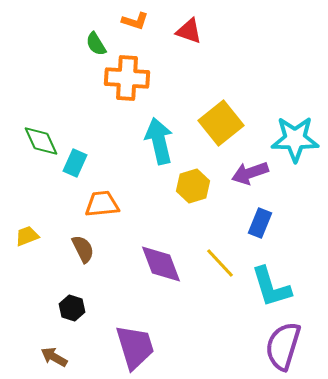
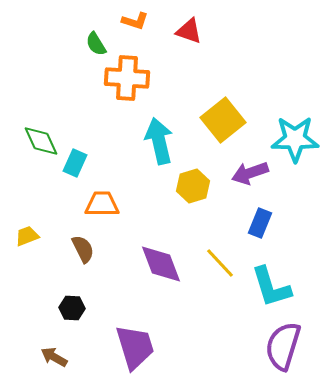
yellow square: moved 2 px right, 3 px up
orange trapezoid: rotated 6 degrees clockwise
black hexagon: rotated 15 degrees counterclockwise
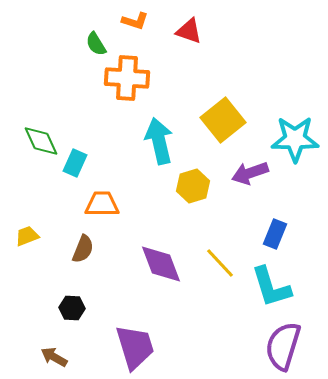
blue rectangle: moved 15 px right, 11 px down
brown semicircle: rotated 48 degrees clockwise
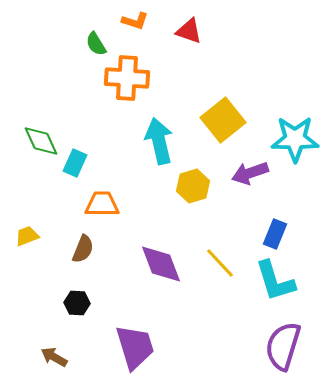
cyan L-shape: moved 4 px right, 6 px up
black hexagon: moved 5 px right, 5 px up
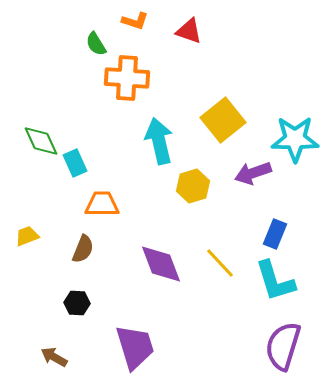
cyan rectangle: rotated 48 degrees counterclockwise
purple arrow: moved 3 px right
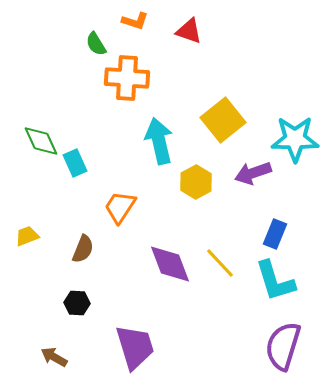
yellow hexagon: moved 3 px right, 4 px up; rotated 12 degrees counterclockwise
orange trapezoid: moved 18 px right, 3 px down; rotated 57 degrees counterclockwise
purple diamond: moved 9 px right
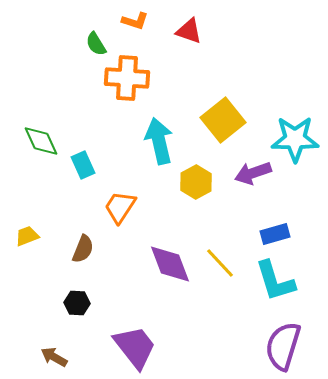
cyan rectangle: moved 8 px right, 2 px down
blue rectangle: rotated 52 degrees clockwise
purple trapezoid: rotated 21 degrees counterclockwise
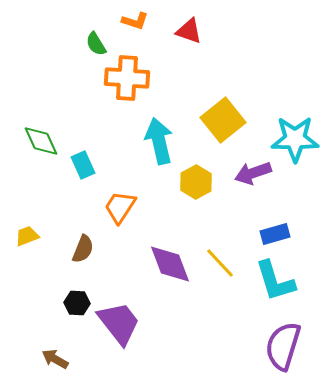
purple trapezoid: moved 16 px left, 24 px up
brown arrow: moved 1 px right, 2 px down
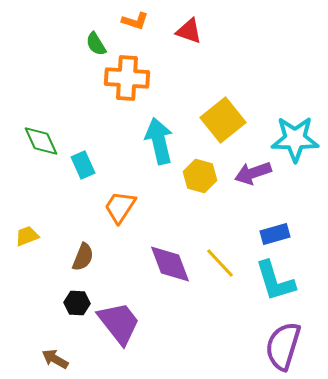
yellow hexagon: moved 4 px right, 6 px up; rotated 16 degrees counterclockwise
brown semicircle: moved 8 px down
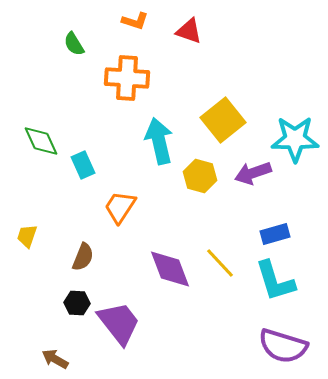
green semicircle: moved 22 px left
yellow trapezoid: rotated 50 degrees counterclockwise
purple diamond: moved 5 px down
purple semicircle: rotated 90 degrees counterclockwise
